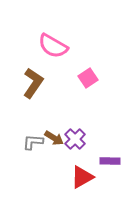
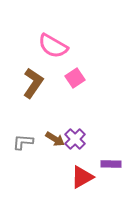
pink square: moved 13 px left
brown arrow: moved 1 px right, 1 px down
gray L-shape: moved 10 px left
purple rectangle: moved 1 px right, 3 px down
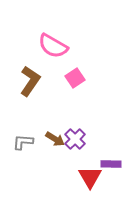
brown L-shape: moved 3 px left, 2 px up
red triangle: moved 8 px right; rotated 30 degrees counterclockwise
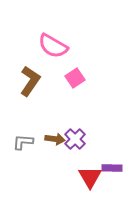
brown arrow: rotated 24 degrees counterclockwise
purple rectangle: moved 1 px right, 4 px down
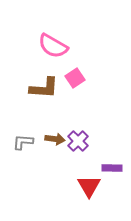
brown L-shape: moved 14 px right, 7 px down; rotated 60 degrees clockwise
purple cross: moved 3 px right, 2 px down
red triangle: moved 1 px left, 9 px down
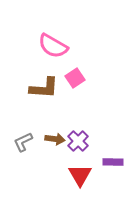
gray L-shape: rotated 30 degrees counterclockwise
purple rectangle: moved 1 px right, 6 px up
red triangle: moved 9 px left, 11 px up
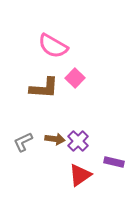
pink square: rotated 12 degrees counterclockwise
purple rectangle: moved 1 px right; rotated 12 degrees clockwise
red triangle: rotated 25 degrees clockwise
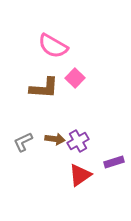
purple cross: rotated 15 degrees clockwise
purple rectangle: rotated 30 degrees counterclockwise
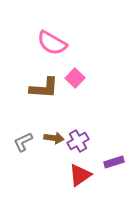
pink semicircle: moved 1 px left, 3 px up
brown arrow: moved 1 px left, 1 px up
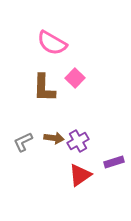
brown L-shape: rotated 88 degrees clockwise
